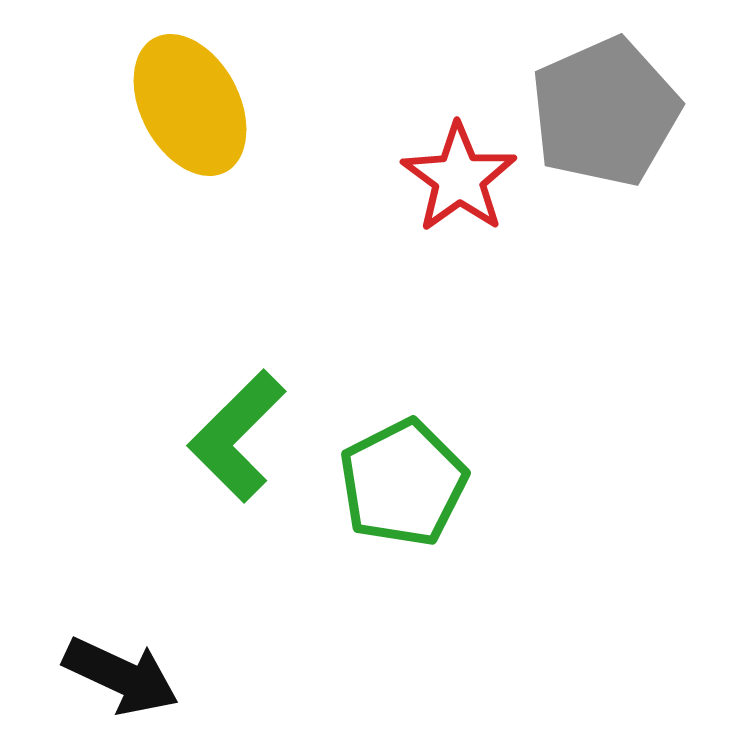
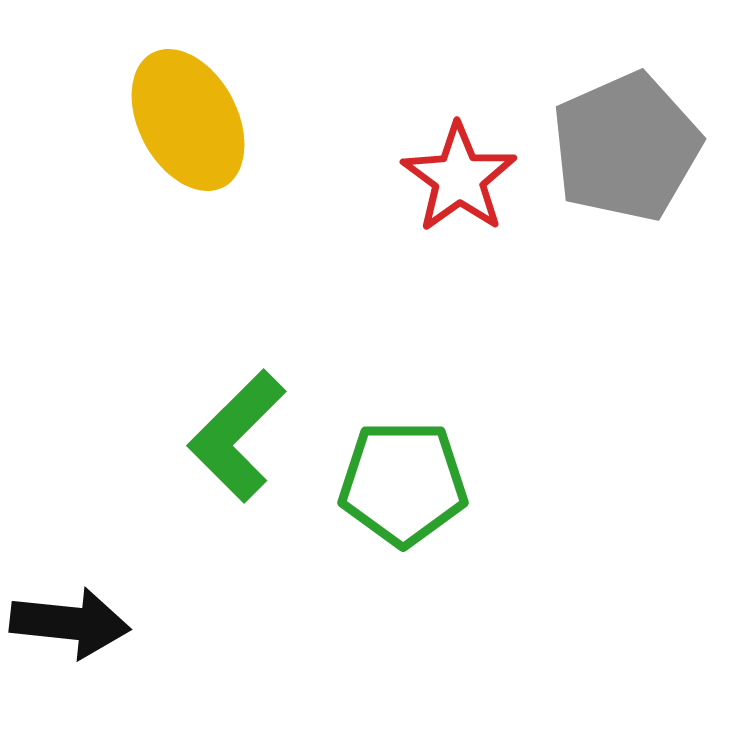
yellow ellipse: moved 2 px left, 15 px down
gray pentagon: moved 21 px right, 35 px down
green pentagon: rotated 27 degrees clockwise
black arrow: moved 51 px left, 53 px up; rotated 19 degrees counterclockwise
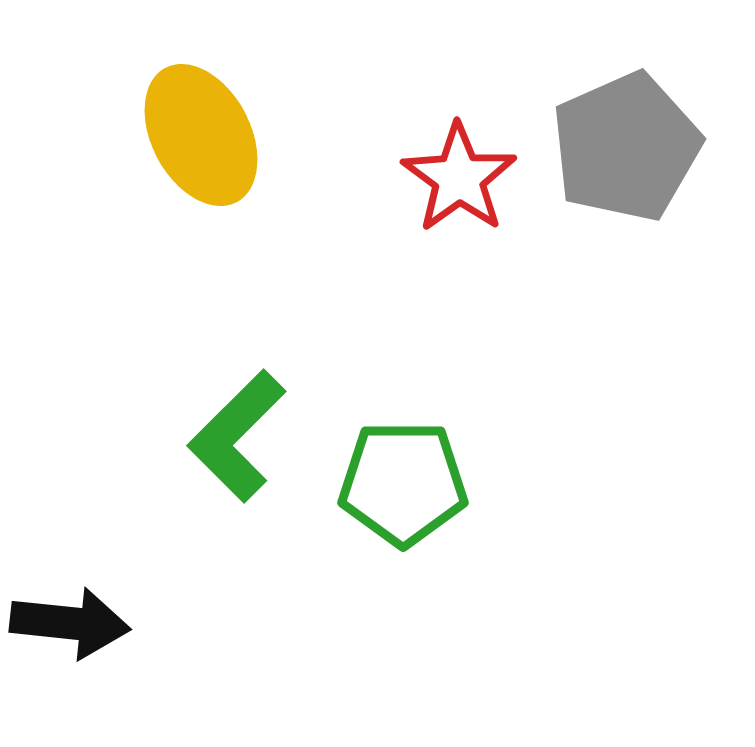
yellow ellipse: moved 13 px right, 15 px down
